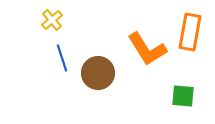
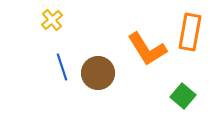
blue line: moved 9 px down
green square: rotated 35 degrees clockwise
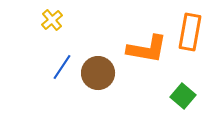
orange L-shape: rotated 48 degrees counterclockwise
blue line: rotated 52 degrees clockwise
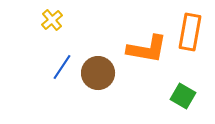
green square: rotated 10 degrees counterclockwise
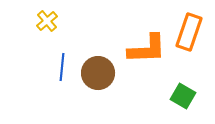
yellow cross: moved 5 px left, 1 px down
orange rectangle: moved 1 px left; rotated 9 degrees clockwise
orange L-shape: rotated 12 degrees counterclockwise
blue line: rotated 28 degrees counterclockwise
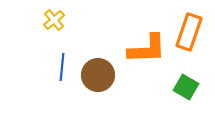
yellow cross: moved 7 px right, 1 px up
brown circle: moved 2 px down
green square: moved 3 px right, 9 px up
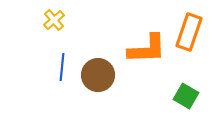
green square: moved 9 px down
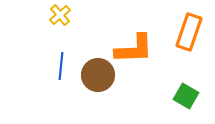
yellow cross: moved 6 px right, 5 px up
orange L-shape: moved 13 px left
blue line: moved 1 px left, 1 px up
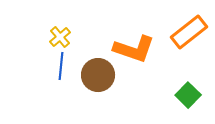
yellow cross: moved 22 px down
orange rectangle: rotated 33 degrees clockwise
orange L-shape: rotated 21 degrees clockwise
green square: moved 2 px right, 1 px up; rotated 15 degrees clockwise
